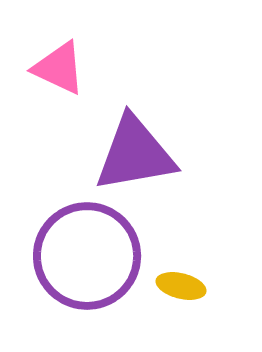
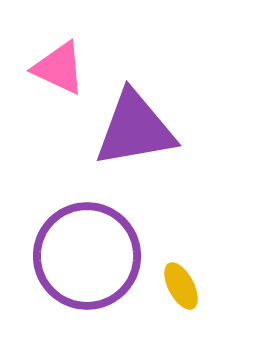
purple triangle: moved 25 px up
yellow ellipse: rotated 48 degrees clockwise
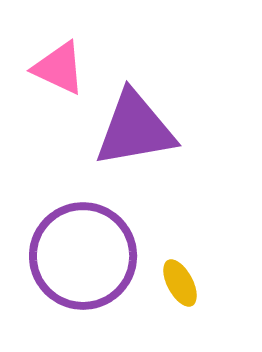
purple circle: moved 4 px left
yellow ellipse: moved 1 px left, 3 px up
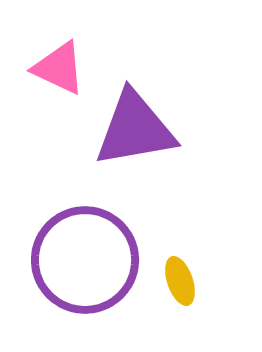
purple circle: moved 2 px right, 4 px down
yellow ellipse: moved 2 px up; rotated 9 degrees clockwise
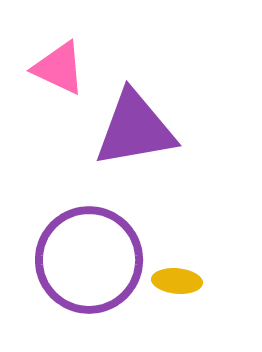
purple circle: moved 4 px right
yellow ellipse: moved 3 px left; rotated 66 degrees counterclockwise
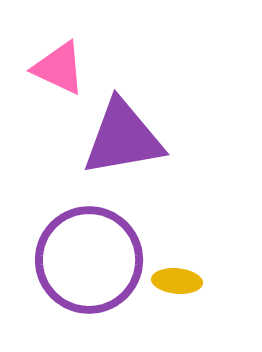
purple triangle: moved 12 px left, 9 px down
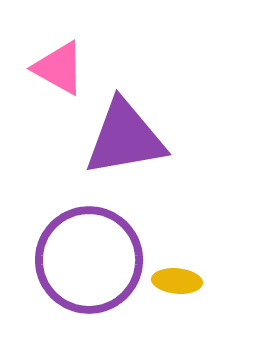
pink triangle: rotated 4 degrees clockwise
purple triangle: moved 2 px right
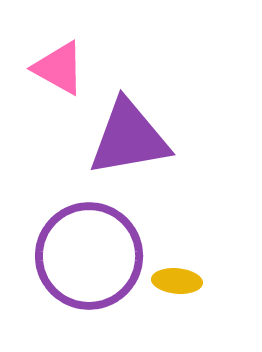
purple triangle: moved 4 px right
purple circle: moved 4 px up
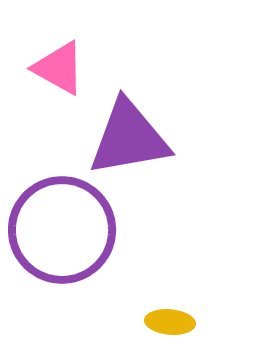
purple circle: moved 27 px left, 26 px up
yellow ellipse: moved 7 px left, 41 px down
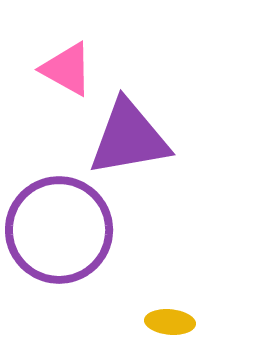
pink triangle: moved 8 px right, 1 px down
purple circle: moved 3 px left
